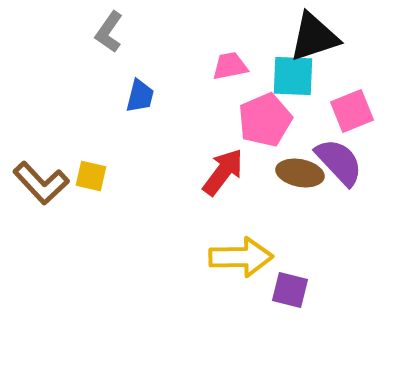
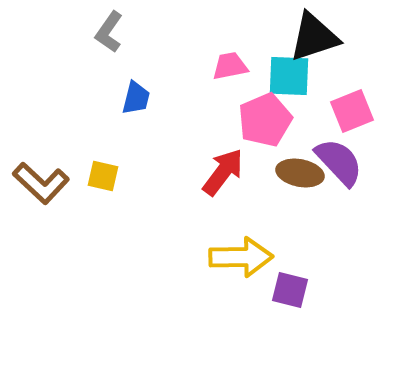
cyan square: moved 4 px left
blue trapezoid: moved 4 px left, 2 px down
yellow square: moved 12 px right
brown L-shape: rotated 4 degrees counterclockwise
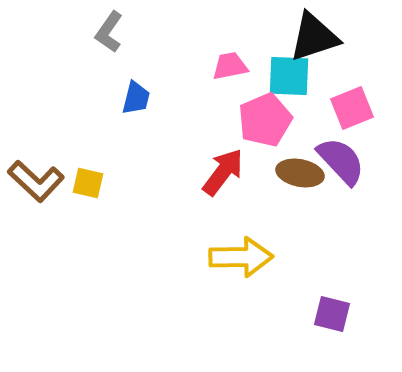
pink square: moved 3 px up
purple semicircle: moved 2 px right, 1 px up
yellow square: moved 15 px left, 7 px down
brown L-shape: moved 5 px left, 2 px up
purple square: moved 42 px right, 24 px down
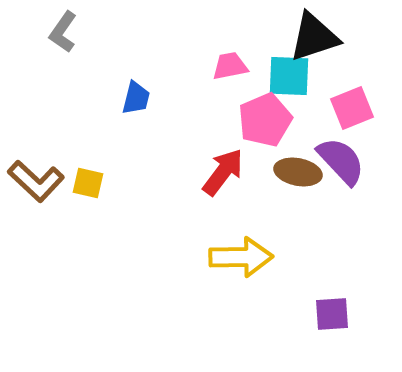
gray L-shape: moved 46 px left
brown ellipse: moved 2 px left, 1 px up
purple square: rotated 18 degrees counterclockwise
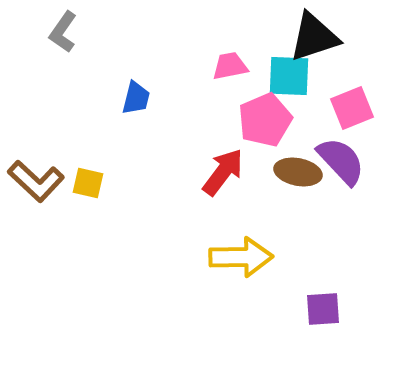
purple square: moved 9 px left, 5 px up
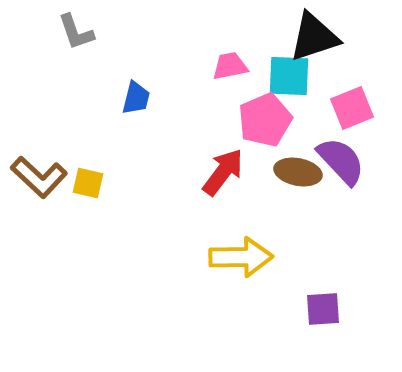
gray L-shape: moved 13 px right; rotated 54 degrees counterclockwise
brown L-shape: moved 3 px right, 4 px up
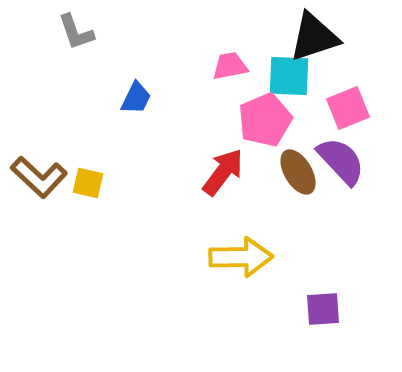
blue trapezoid: rotated 12 degrees clockwise
pink square: moved 4 px left
brown ellipse: rotated 48 degrees clockwise
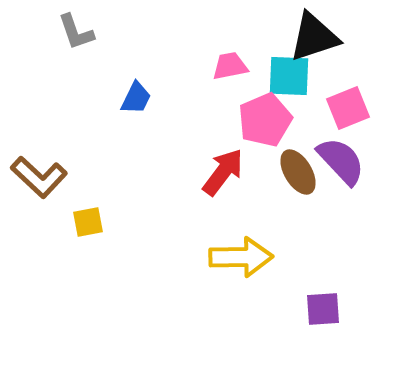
yellow square: moved 39 px down; rotated 24 degrees counterclockwise
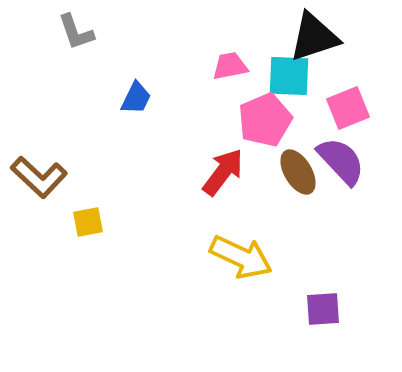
yellow arrow: rotated 26 degrees clockwise
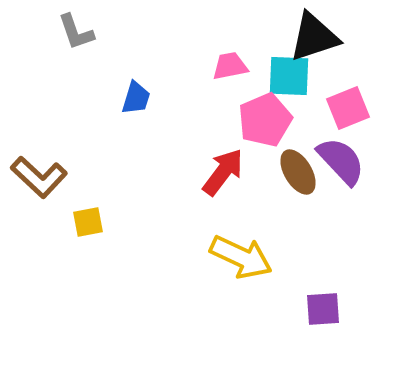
blue trapezoid: rotated 9 degrees counterclockwise
